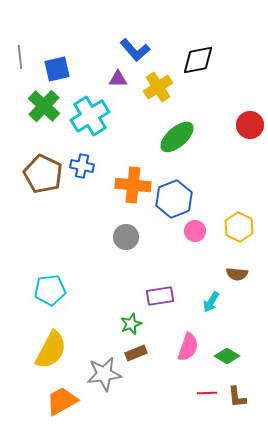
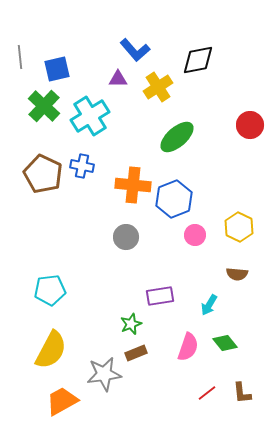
pink circle: moved 4 px down
cyan arrow: moved 2 px left, 3 px down
green diamond: moved 2 px left, 13 px up; rotated 20 degrees clockwise
red line: rotated 36 degrees counterclockwise
brown L-shape: moved 5 px right, 4 px up
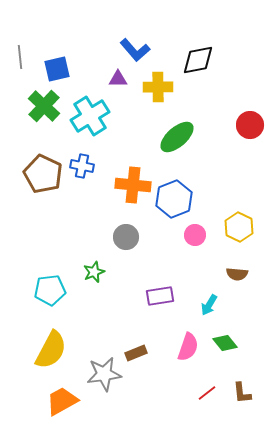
yellow cross: rotated 32 degrees clockwise
green star: moved 37 px left, 52 px up
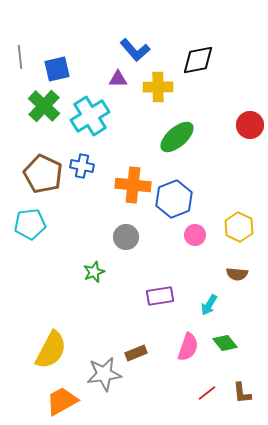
cyan pentagon: moved 20 px left, 66 px up
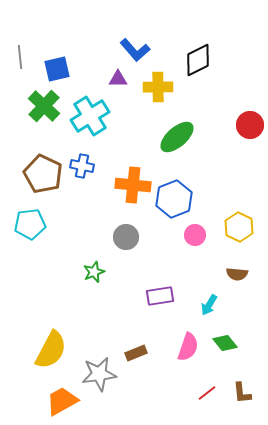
black diamond: rotated 16 degrees counterclockwise
gray star: moved 5 px left
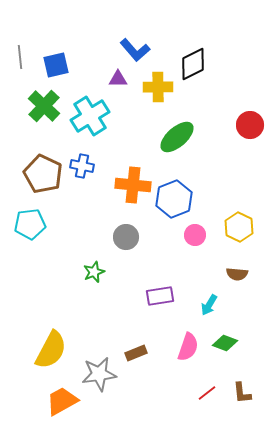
black diamond: moved 5 px left, 4 px down
blue square: moved 1 px left, 4 px up
green diamond: rotated 30 degrees counterclockwise
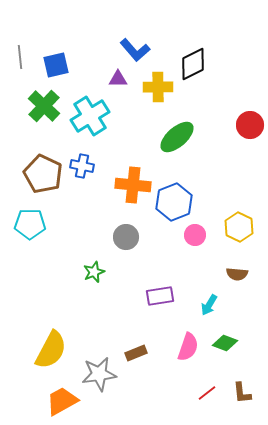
blue hexagon: moved 3 px down
cyan pentagon: rotated 8 degrees clockwise
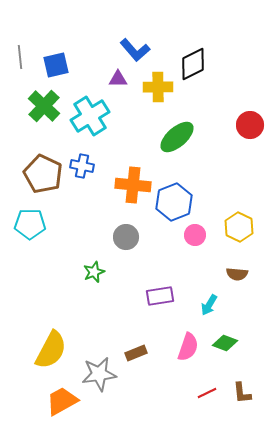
red line: rotated 12 degrees clockwise
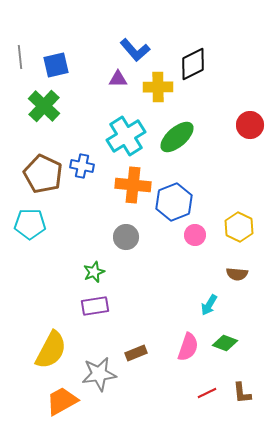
cyan cross: moved 36 px right, 20 px down
purple rectangle: moved 65 px left, 10 px down
